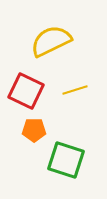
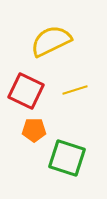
green square: moved 1 px right, 2 px up
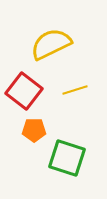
yellow semicircle: moved 3 px down
red square: moved 2 px left; rotated 12 degrees clockwise
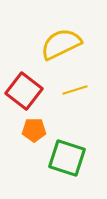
yellow semicircle: moved 10 px right
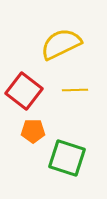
yellow line: rotated 15 degrees clockwise
orange pentagon: moved 1 px left, 1 px down
